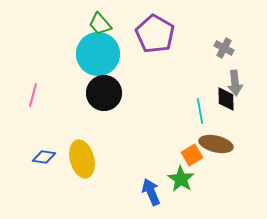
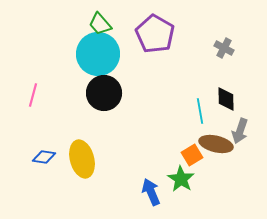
gray arrow: moved 5 px right, 48 px down; rotated 25 degrees clockwise
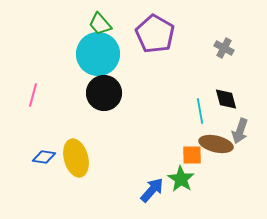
black diamond: rotated 15 degrees counterclockwise
orange square: rotated 30 degrees clockwise
yellow ellipse: moved 6 px left, 1 px up
blue arrow: moved 1 px right, 2 px up; rotated 64 degrees clockwise
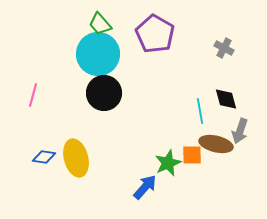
green star: moved 13 px left, 16 px up; rotated 16 degrees clockwise
blue arrow: moved 7 px left, 3 px up
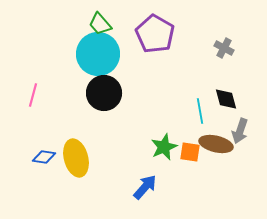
orange square: moved 2 px left, 3 px up; rotated 10 degrees clockwise
green star: moved 4 px left, 16 px up
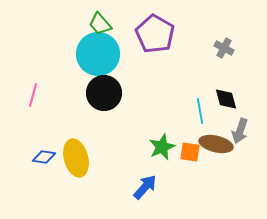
green star: moved 2 px left
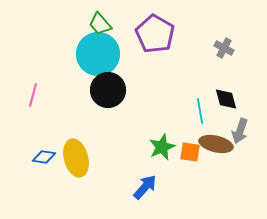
black circle: moved 4 px right, 3 px up
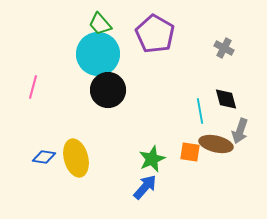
pink line: moved 8 px up
green star: moved 10 px left, 12 px down
